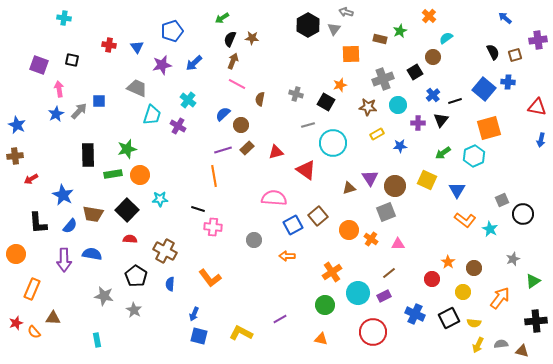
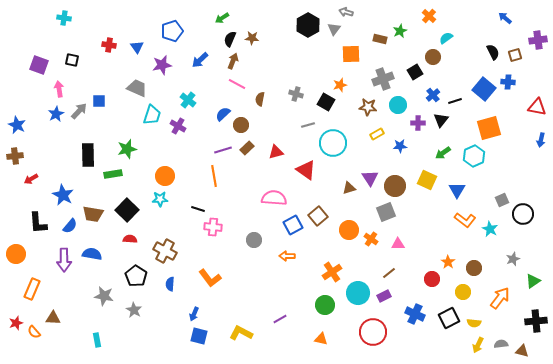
blue arrow at (194, 63): moved 6 px right, 3 px up
orange circle at (140, 175): moved 25 px right, 1 px down
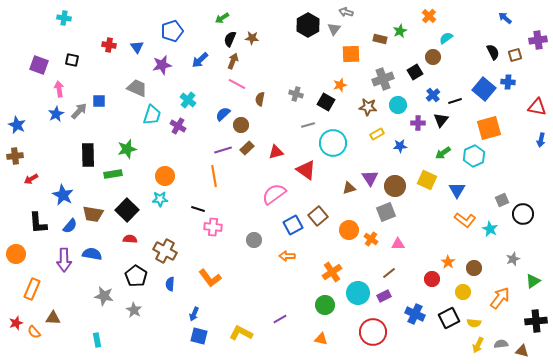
pink semicircle at (274, 198): moved 4 px up; rotated 40 degrees counterclockwise
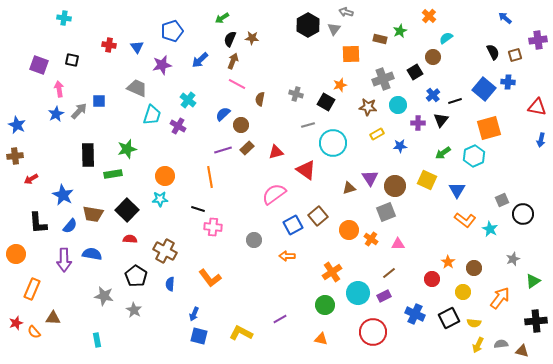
orange line at (214, 176): moved 4 px left, 1 px down
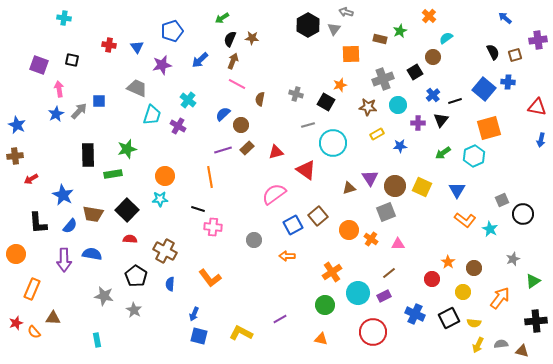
yellow square at (427, 180): moved 5 px left, 7 px down
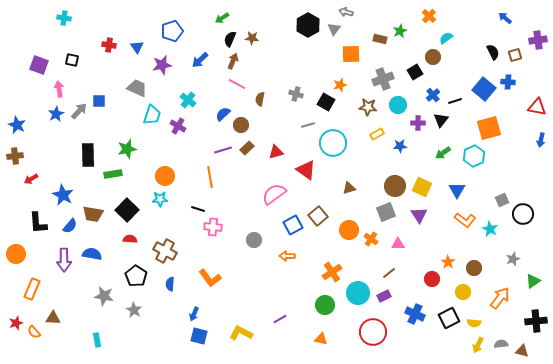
purple triangle at (370, 178): moved 49 px right, 37 px down
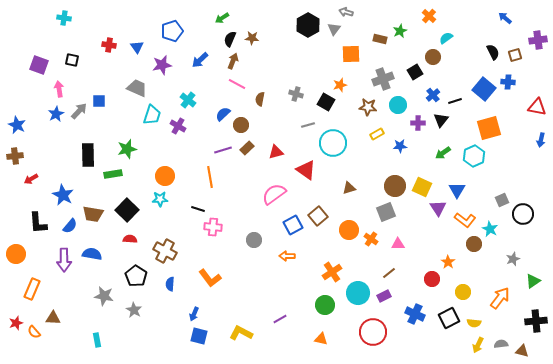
purple triangle at (419, 215): moved 19 px right, 7 px up
brown circle at (474, 268): moved 24 px up
